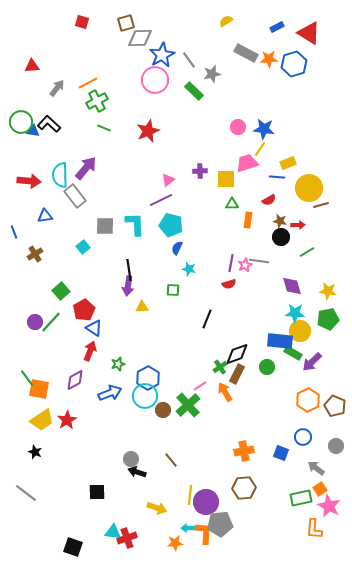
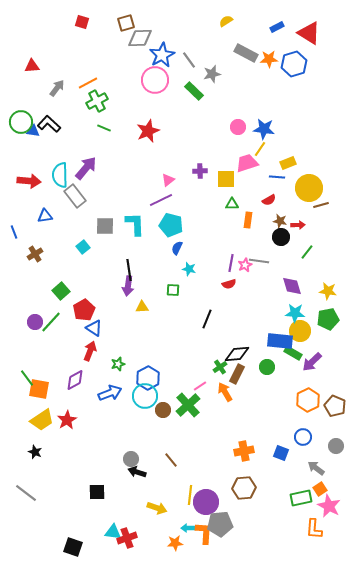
green line at (307, 252): rotated 21 degrees counterclockwise
black diamond at (237, 354): rotated 15 degrees clockwise
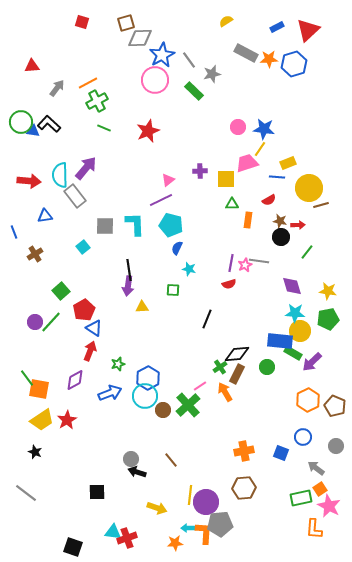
red triangle at (309, 33): moved 1 px left, 3 px up; rotated 45 degrees clockwise
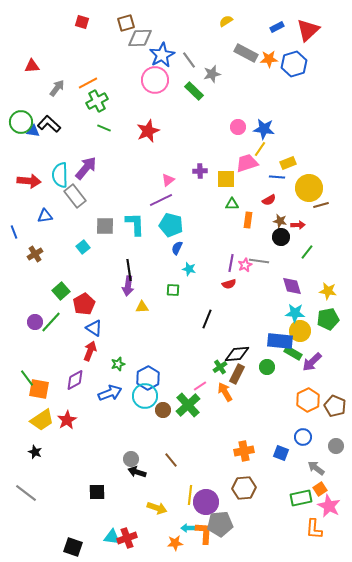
red pentagon at (84, 310): moved 6 px up
cyan triangle at (113, 532): moved 1 px left, 5 px down
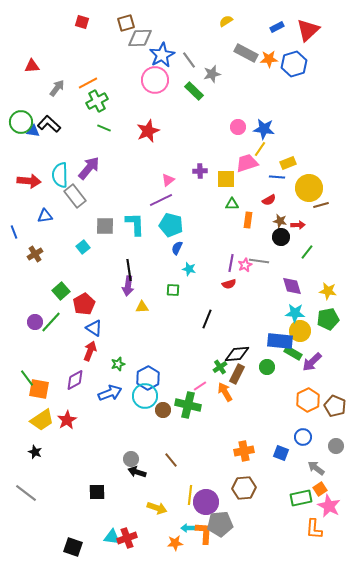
purple arrow at (86, 168): moved 3 px right
green cross at (188, 405): rotated 35 degrees counterclockwise
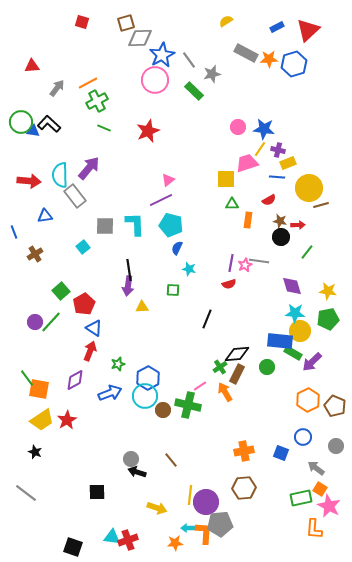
purple cross at (200, 171): moved 78 px right, 21 px up; rotated 16 degrees clockwise
orange square at (320, 489): rotated 24 degrees counterclockwise
red cross at (127, 538): moved 1 px right, 2 px down
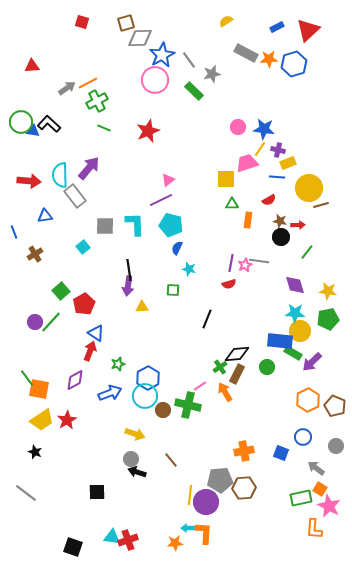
gray arrow at (57, 88): moved 10 px right; rotated 18 degrees clockwise
purple diamond at (292, 286): moved 3 px right, 1 px up
blue triangle at (94, 328): moved 2 px right, 5 px down
yellow arrow at (157, 508): moved 22 px left, 74 px up
gray pentagon at (220, 524): moved 44 px up
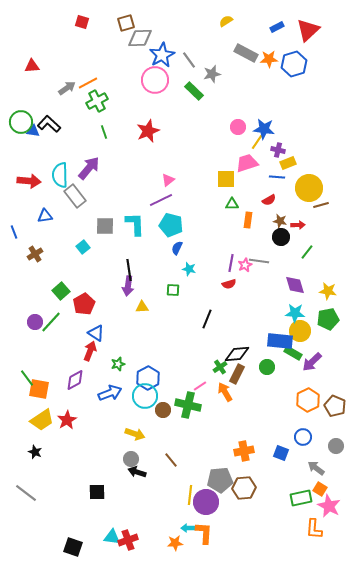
green line at (104, 128): moved 4 px down; rotated 48 degrees clockwise
yellow line at (260, 149): moved 3 px left, 7 px up
